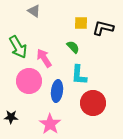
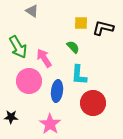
gray triangle: moved 2 px left
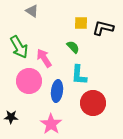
green arrow: moved 1 px right
pink star: moved 1 px right
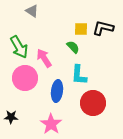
yellow square: moved 6 px down
pink circle: moved 4 px left, 3 px up
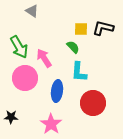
cyan L-shape: moved 3 px up
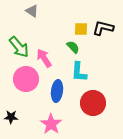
green arrow: rotated 10 degrees counterclockwise
pink circle: moved 1 px right, 1 px down
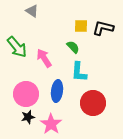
yellow square: moved 3 px up
green arrow: moved 2 px left
pink circle: moved 15 px down
black star: moved 17 px right; rotated 16 degrees counterclockwise
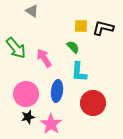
green arrow: moved 1 px left, 1 px down
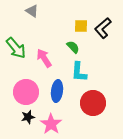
black L-shape: rotated 55 degrees counterclockwise
pink circle: moved 2 px up
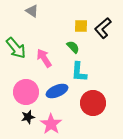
blue ellipse: rotated 60 degrees clockwise
